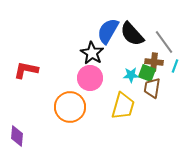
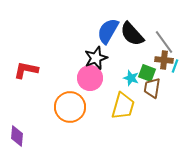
black star: moved 4 px right, 5 px down; rotated 20 degrees clockwise
brown cross: moved 10 px right, 2 px up
cyan star: moved 3 px down; rotated 21 degrees clockwise
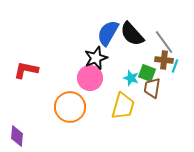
blue semicircle: moved 2 px down
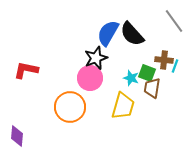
gray line: moved 10 px right, 21 px up
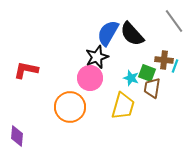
black star: moved 1 px right, 1 px up
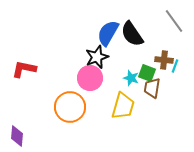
black semicircle: rotated 8 degrees clockwise
red L-shape: moved 2 px left, 1 px up
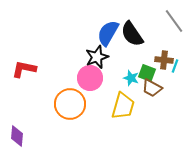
brown trapezoid: rotated 70 degrees counterclockwise
orange circle: moved 3 px up
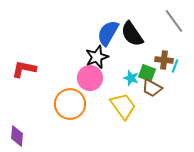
yellow trapezoid: rotated 52 degrees counterclockwise
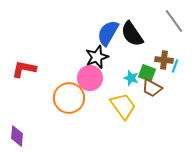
orange circle: moved 1 px left, 6 px up
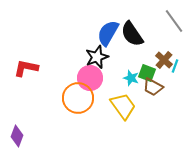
brown cross: rotated 36 degrees clockwise
red L-shape: moved 2 px right, 1 px up
brown trapezoid: moved 1 px right, 1 px up
orange circle: moved 9 px right
purple diamond: rotated 15 degrees clockwise
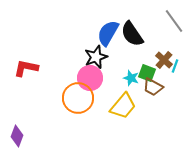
black star: moved 1 px left
yellow trapezoid: rotated 76 degrees clockwise
